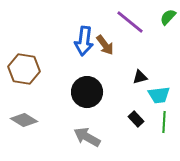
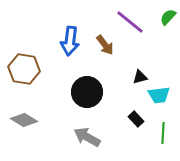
blue arrow: moved 14 px left
green line: moved 1 px left, 11 px down
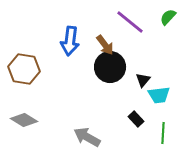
black triangle: moved 3 px right, 3 px down; rotated 35 degrees counterclockwise
black circle: moved 23 px right, 25 px up
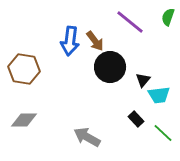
green semicircle: rotated 24 degrees counterclockwise
brown arrow: moved 10 px left, 4 px up
gray diamond: rotated 32 degrees counterclockwise
green line: rotated 50 degrees counterclockwise
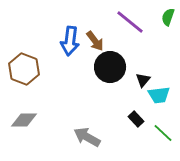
brown hexagon: rotated 12 degrees clockwise
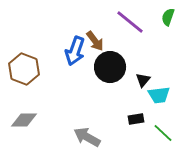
blue arrow: moved 5 px right, 10 px down; rotated 12 degrees clockwise
black rectangle: rotated 56 degrees counterclockwise
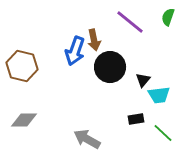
brown arrow: moved 1 px left, 1 px up; rotated 25 degrees clockwise
brown hexagon: moved 2 px left, 3 px up; rotated 8 degrees counterclockwise
gray arrow: moved 2 px down
